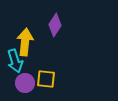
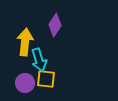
cyan arrow: moved 24 px right, 1 px up
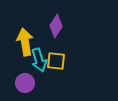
purple diamond: moved 1 px right, 1 px down
yellow arrow: rotated 16 degrees counterclockwise
yellow square: moved 10 px right, 18 px up
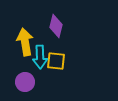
purple diamond: rotated 20 degrees counterclockwise
cyan arrow: moved 1 px right, 3 px up; rotated 15 degrees clockwise
purple circle: moved 1 px up
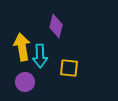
yellow arrow: moved 3 px left, 5 px down
cyan arrow: moved 1 px up
yellow square: moved 13 px right, 7 px down
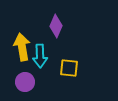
purple diamond: rotated 10 degrees clockwise
